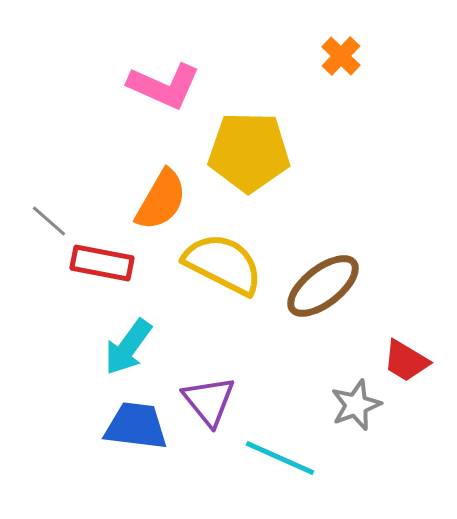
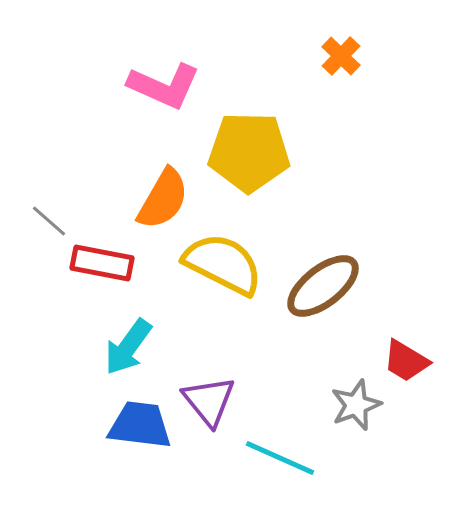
orange semicircle: moved 2 px right, 1 px up
blue trapezoid: moved 4 px right, 1 px up
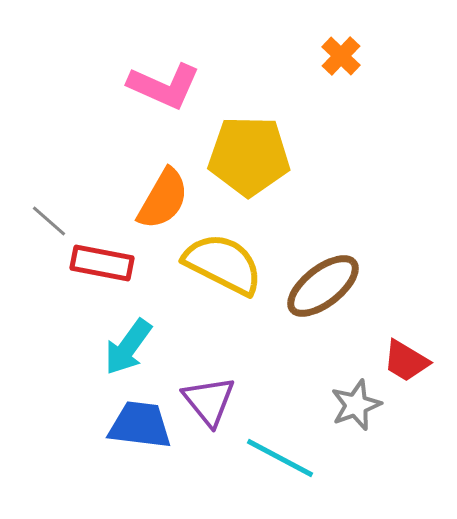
yellow pentagon: moved 4 px down
cyan line: rotated 4 degrees clockwise
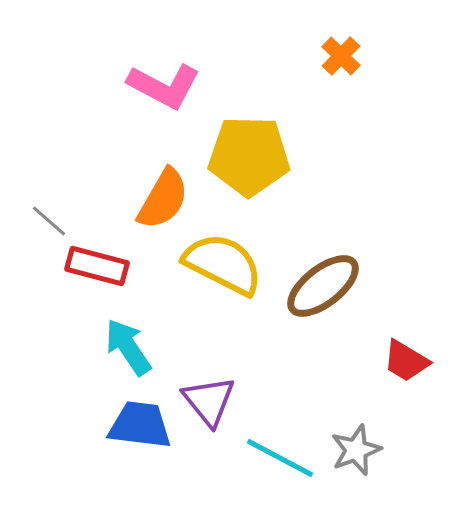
pink L-shape: rotated 4 degrees clockwise
red rectangle: moved 5 px left, 3 px down; rotated 4 degrees clockwise
cyan arrow: rotated 110 degrees clockwise
gray star: moved 45 px down
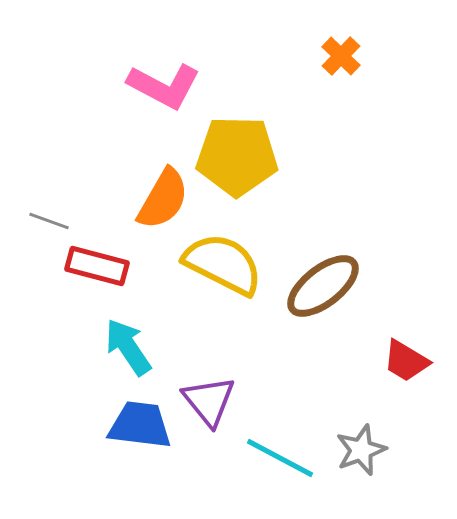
yellow pentagon: moved 12 px left
gray line: rotated 21 degrees counterclockwise
gray star: moved 5 px right
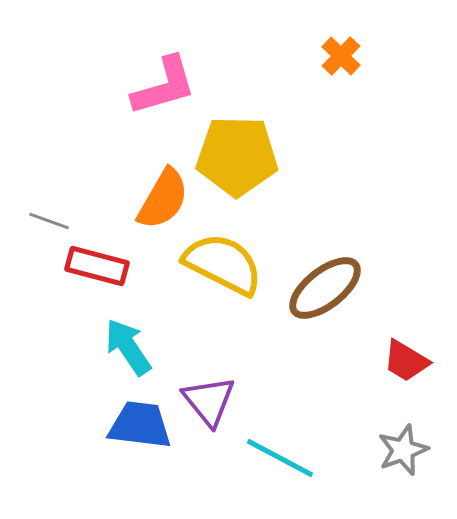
pink L-shape: rotated 44 degrees counterclockwise
brown ellipse: moved 2 px right, 2 px down
gray star: moved 42 px right
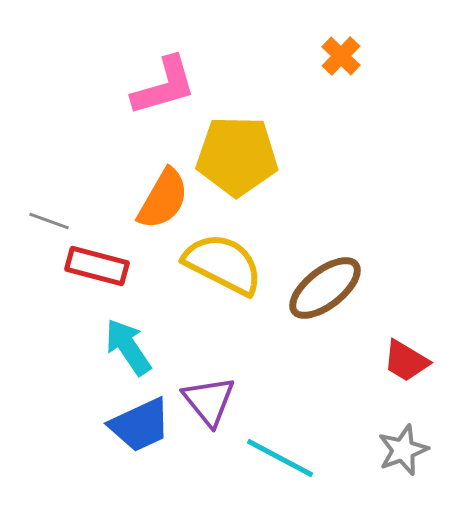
blue trapezoid: rotated 148 degrees clockwise
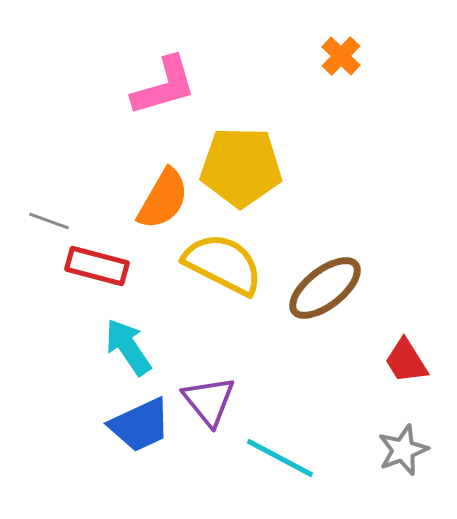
yellow pentagon: moved 4 px right, 11 px down
red trapezoid: rotated 27 degrees clockwise
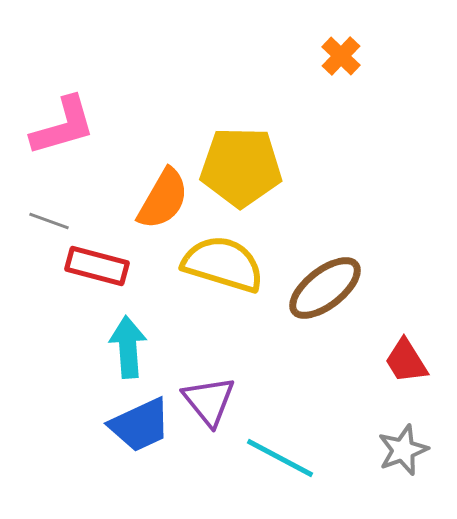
pink L-shape: moved 101 px left, 40 px down
yellow semicircle: rotated 10 degrees counterclockwise
cyan arrow: rotated 30 degrees clockwise
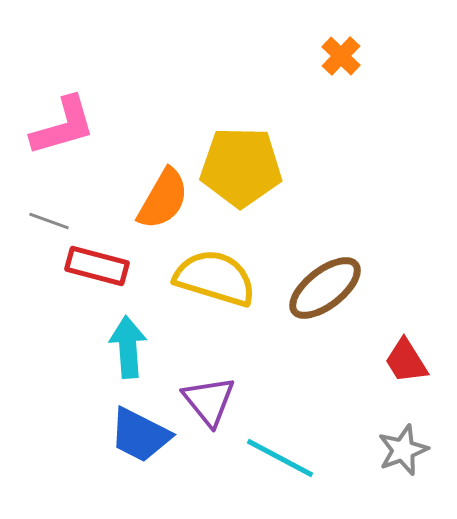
yellow semicircle: moved 8 px left, 14 px down
blue trapezoid: moved 10 px down; rotated 52 degrees clockwise
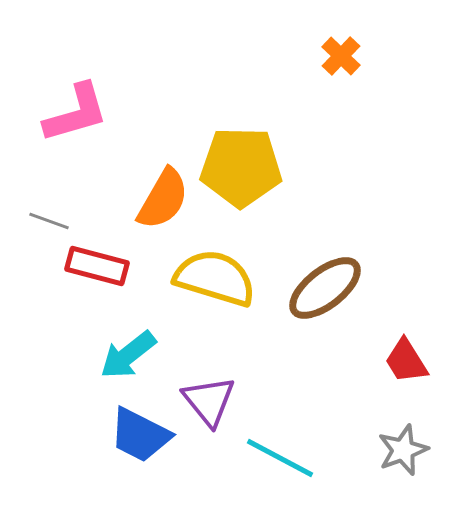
pink L-shape: moved 13 px right, 13 px up
cyan arrow: moved 8 px down; rotated 124 degrees counterclockwise
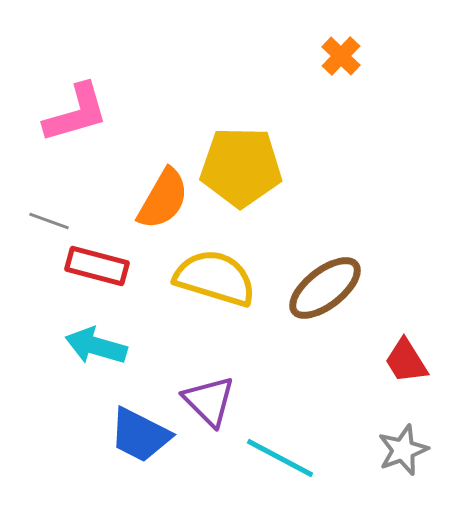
cyan arrow: moved 32 px left, 9 px up; rotated 54 degrees clockwise
purple triangle: rotated 6 degrees counterclockwise
